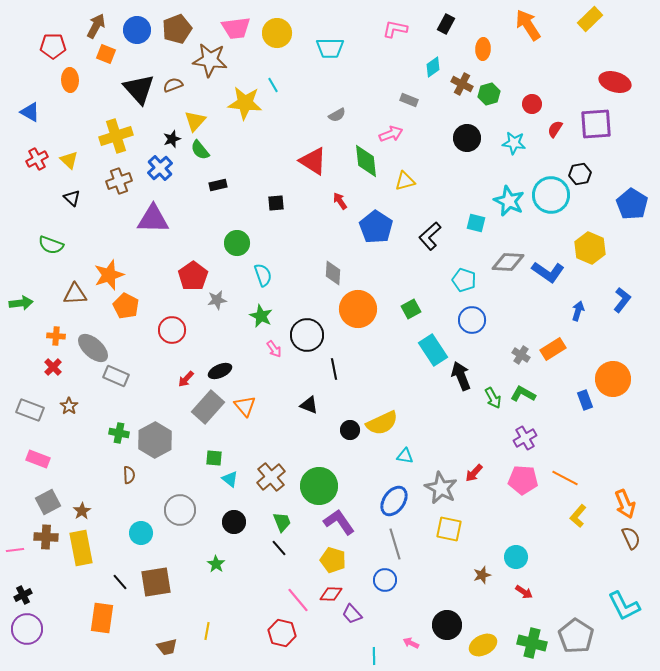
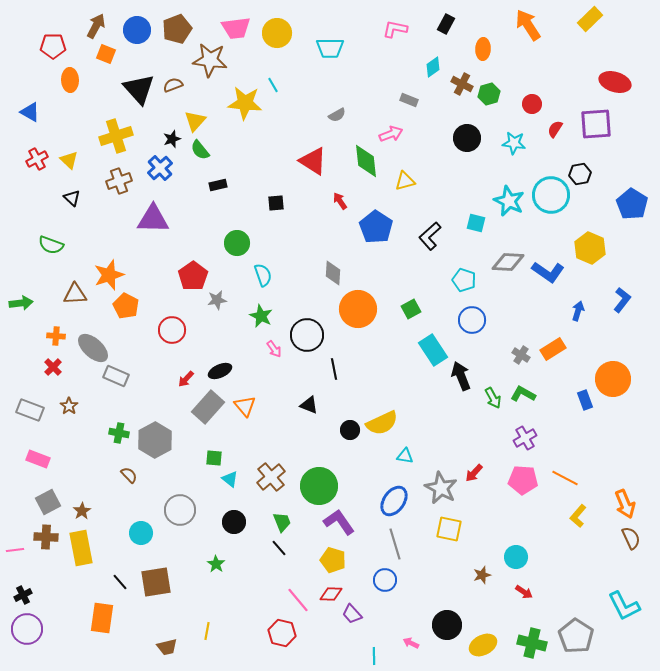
brown semicircle at (129, 475): rotated 42 degrees counterclockwise
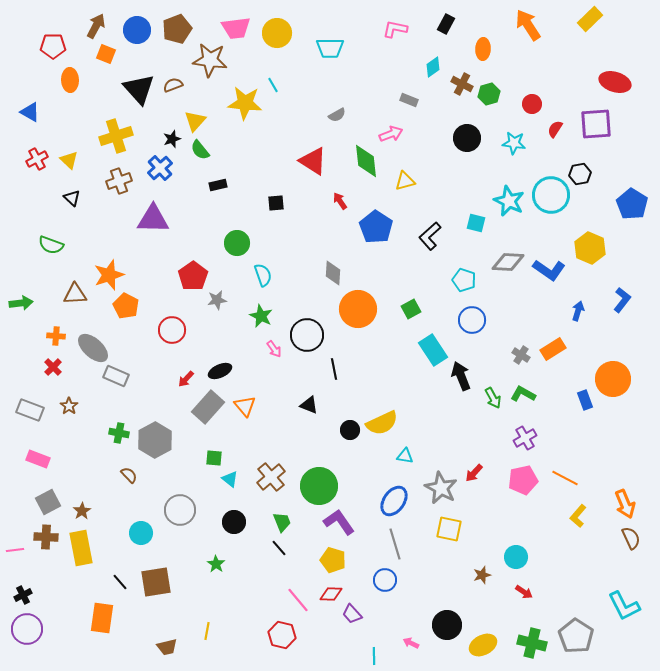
blue L-shape at (548, 272): moved 1 px right, 2 px up
pink pentagon at (523, 480): rotated 16 degrees counterclockwise
red hexagon at (282, 633): moved 2 px down
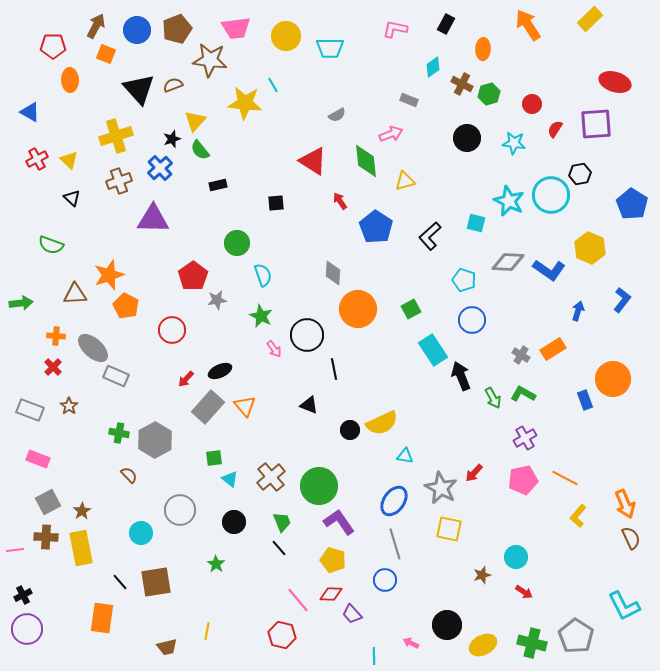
yellow circle at (277, 33): moved 9 px right, 3 px down
green square at (214, 458): rotated 12 degrees counterclockwise
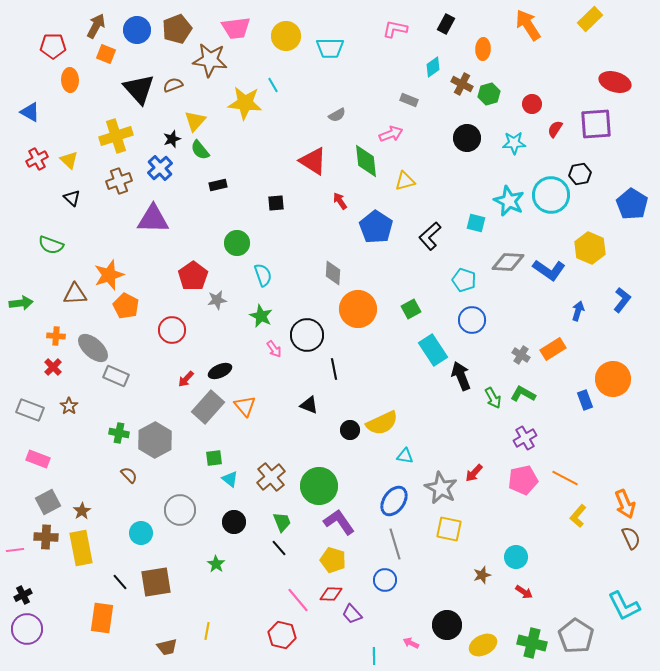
cyan star at (514, 143): rotated 10 degrees counterclockwise
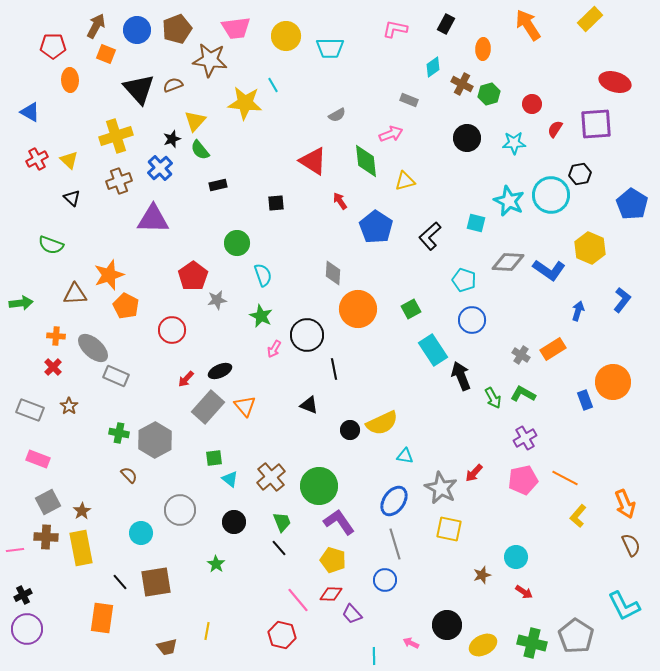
pink arrow at (274, 349): rotated 66 degrees clockwise
orange circle at (613, 379): moved 3 px down
brown semicircle at (631, 538): moved 7 px down
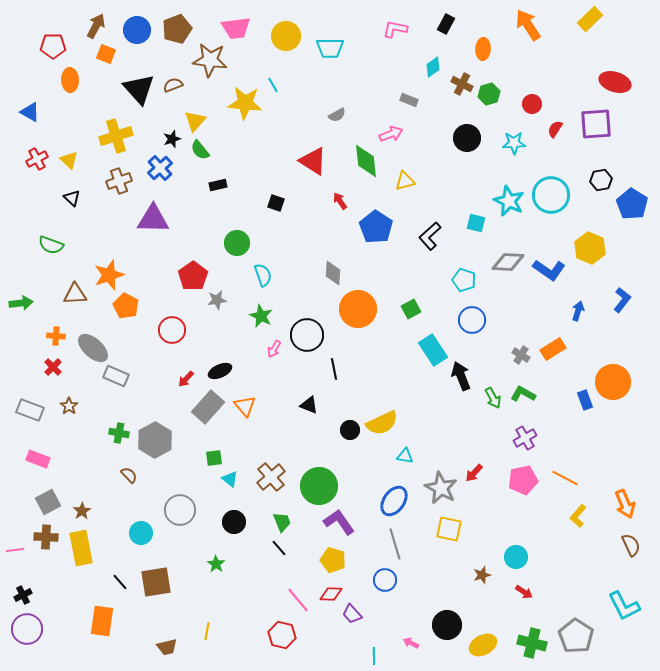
black hexagon at (580, 174): moved 21 px right, 6 px down
black square at (276, 203): rotated 24 degrees clockwise
orange rectangle at (102, 618): moved 3 px down
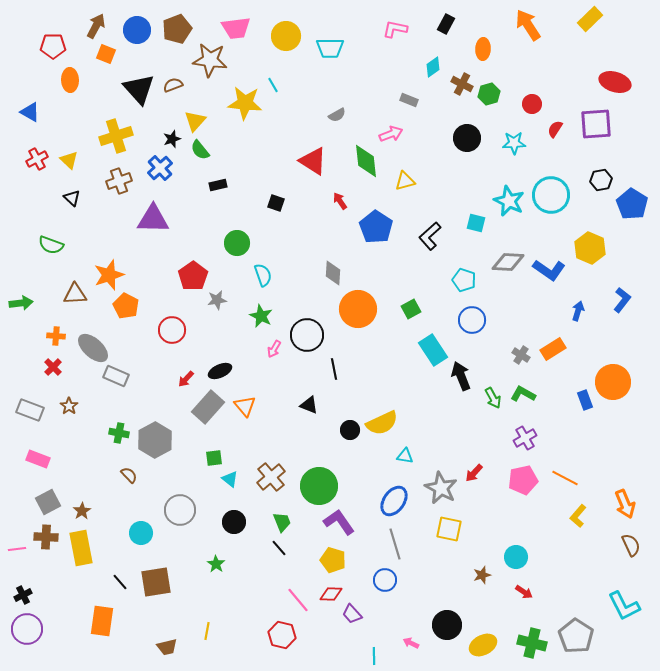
pink line at (15, 550): moved 2 px right, 1 px up
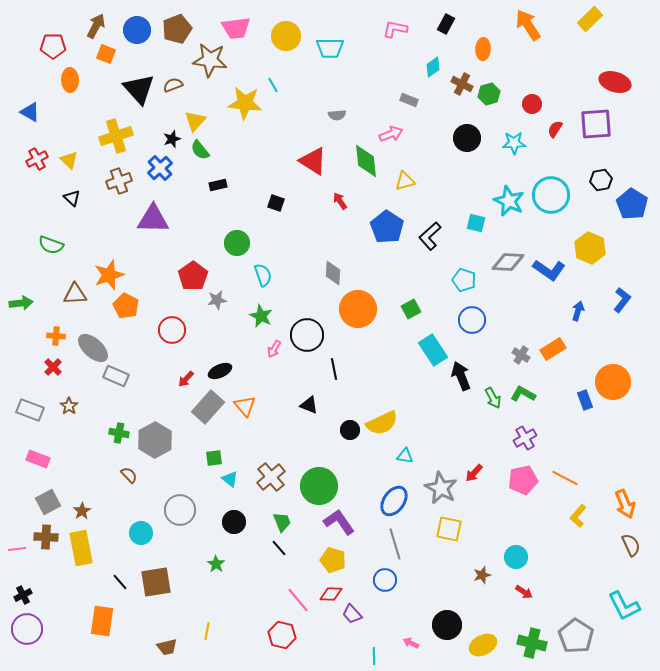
gray semicircle at (337, 115): rotated 24 degrees clockwise
blue pentagon at (376, 227): moved 11 px right
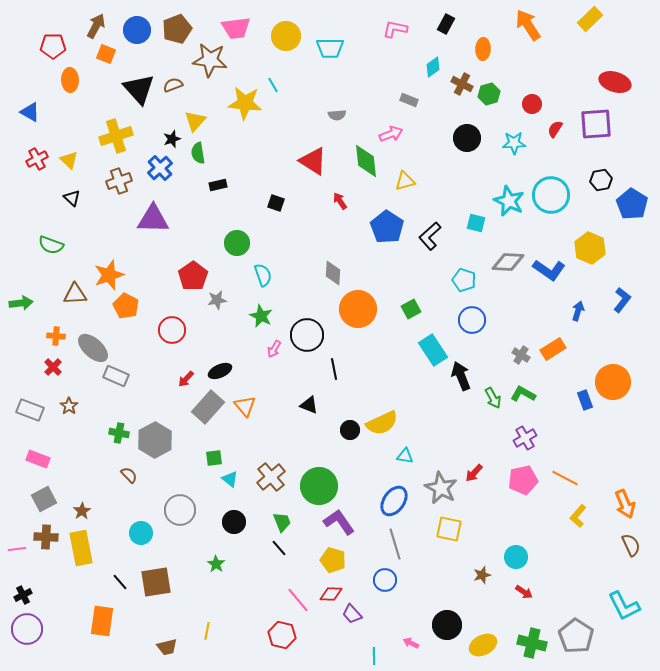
green semicircle at (200, 150): moved 2 px left, 3 px down; rotated 30 degrees clockwise
gray square at (48, 502): moved 4 px left, 3 px up
